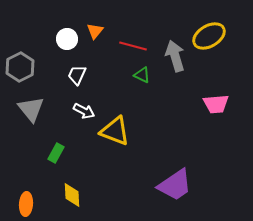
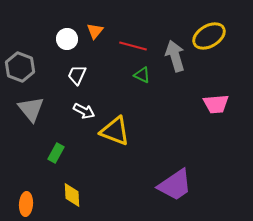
gray hexagon: rotated 12 degrees counterclockwise
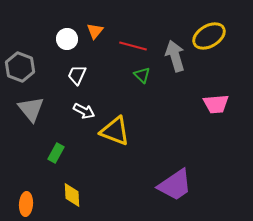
green triangle: rotated 18 degrees clockwise
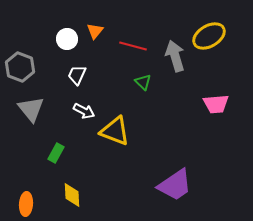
green triangle: moved 1 px right, 7 px down
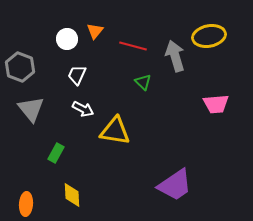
yellow ellipse: rotated 20 degrees clockwise
white arrow: moved 1 px left, 2 px up
yellow triangle: rotated 12 degrees counterclockwise
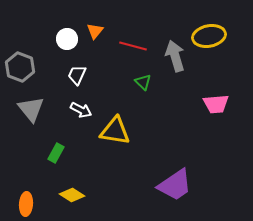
white arrow: moved 2 px left, 1 px down
yellow diamond: rotated 55 degrees counterclockwise
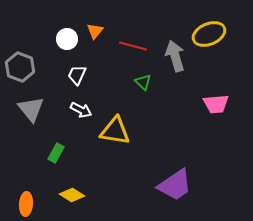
yellow ellipse: moved 2 px up; rotated 12 degrees counterclockwise
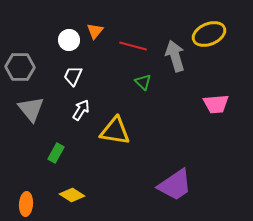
white circle: moved 2 px right, 1 px down
gray hexagon: rotated 20 degrees counterclockwise
white trapezoid: moved 4 px left, 1 px down
white arrow: rotated 85 degrees counterclockwise
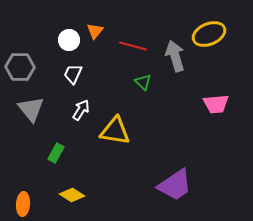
white trapezoid: moved 2 px up
orange ellipse: moved 3 px left
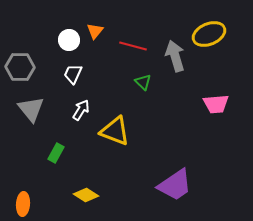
yellow triangle: rotated 12 degrees clockwise
yellow diamond: moved 14 px right
